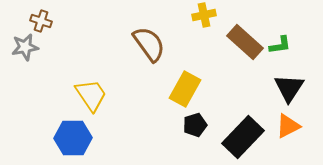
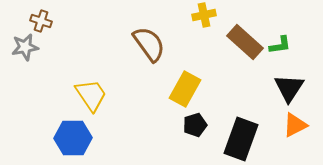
orange triangle: moved 7 px right, 1 px up
black rectangle: moved 2 px left, 2 px down; rotated 24 degrees counterclockwise
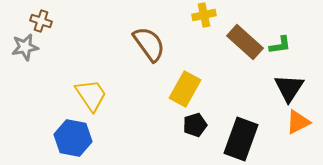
orange triangle: moved 3 px right, 3 px up
blue hexagon: rotated 12 degrees clockwise
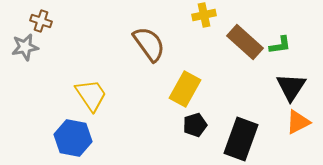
black triangle: moved 2 px right, 1 px up
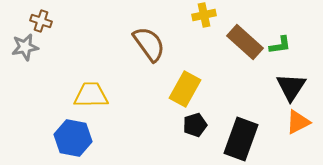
yellow trapezoid: rotated 57 degrees counterclockwise
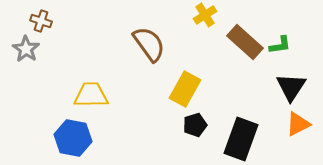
yellow cross: moved 1 px right; rotated 20 degrees counterclockwise
gray star: moved 1 px right, 2 px down; rotated 28 degrees counterclockwise
orange triangle: moved 2 px down
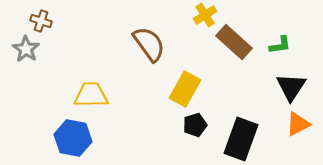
brown rectangle: moved 11 px left
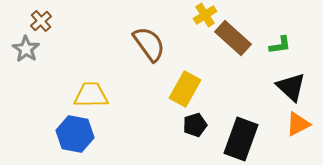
brown cross: rotated 30 degrees clockwise
brown rectangle: moved 1 px left, 4 px up
black triangle: rotated 20 degrees counterclockwise
blue hexagon: moved 2 px right, 4 px up
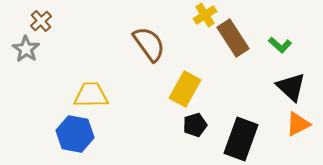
brown rectangle: rotated 15 degrees clockwise
green L-shape: rotated 50 degrees clockwise
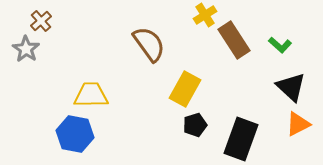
brown rectangle: moved 1 px right, 2 px down
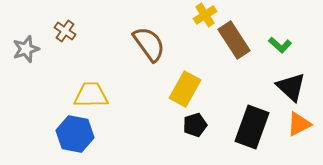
brown cross: moved 24 px right, 10 px down; rotated 15 degrees counterclockwise
gray star: rotated 20 degrees clockwise
orange triangle: moved 1 px right
black rectangle: moved 11 px right, 12 px up
